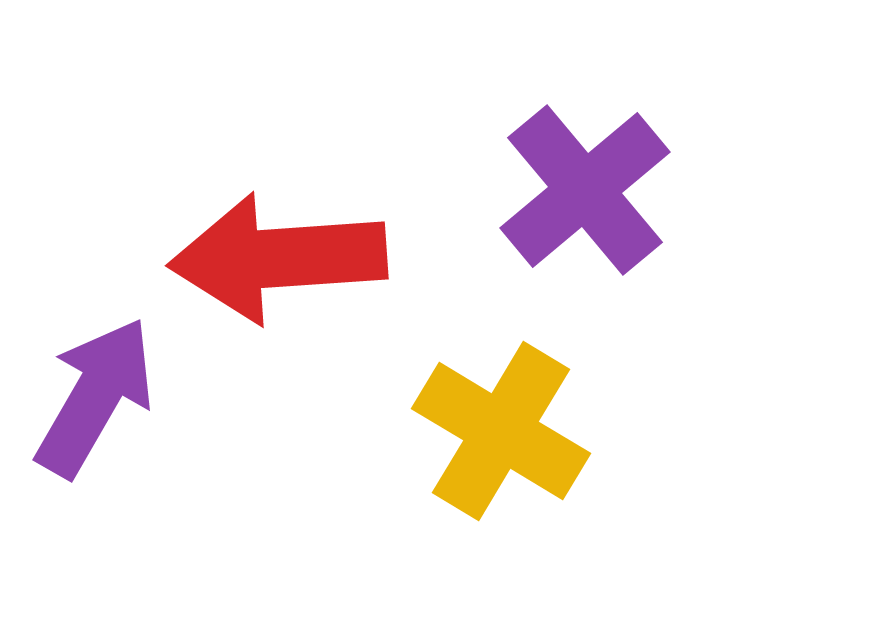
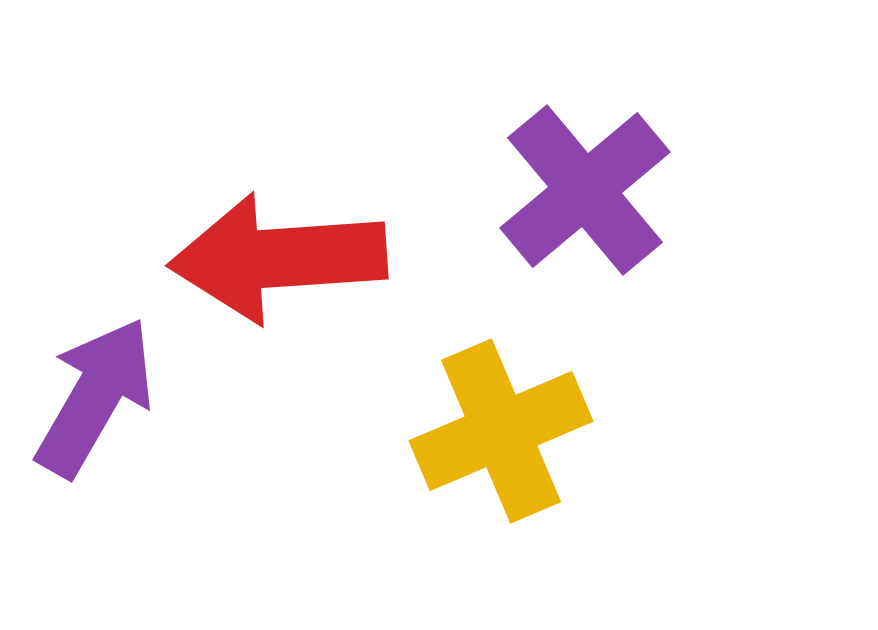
yellow cross: rotated 36 degrees clockwise
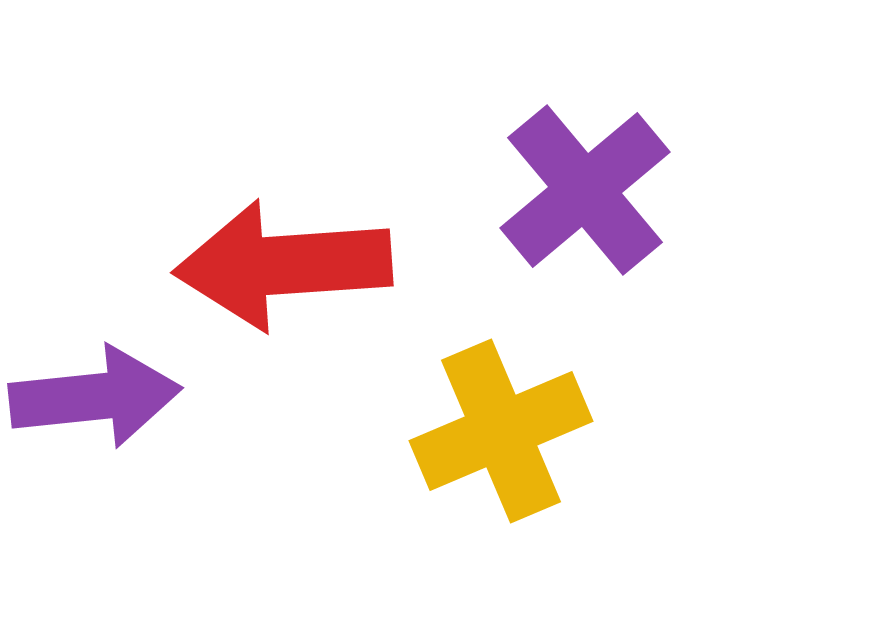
red arrow: moved 5 px right, 7 px down
purple arrow: rotated 54 degrees clockwise
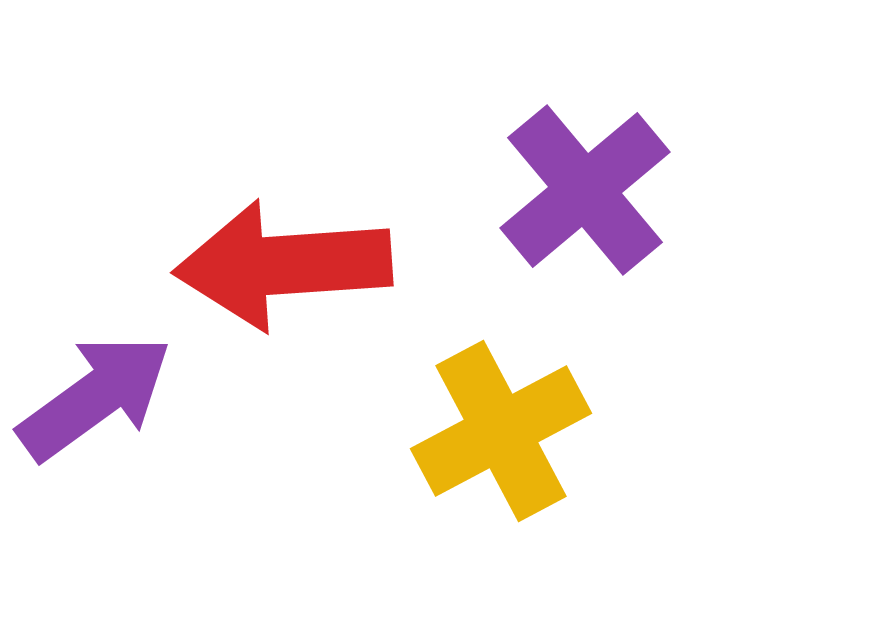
purple arrow: rotated 30 degrees counterclockwise
yellow cross: rotated 5 degrees counterclockwise
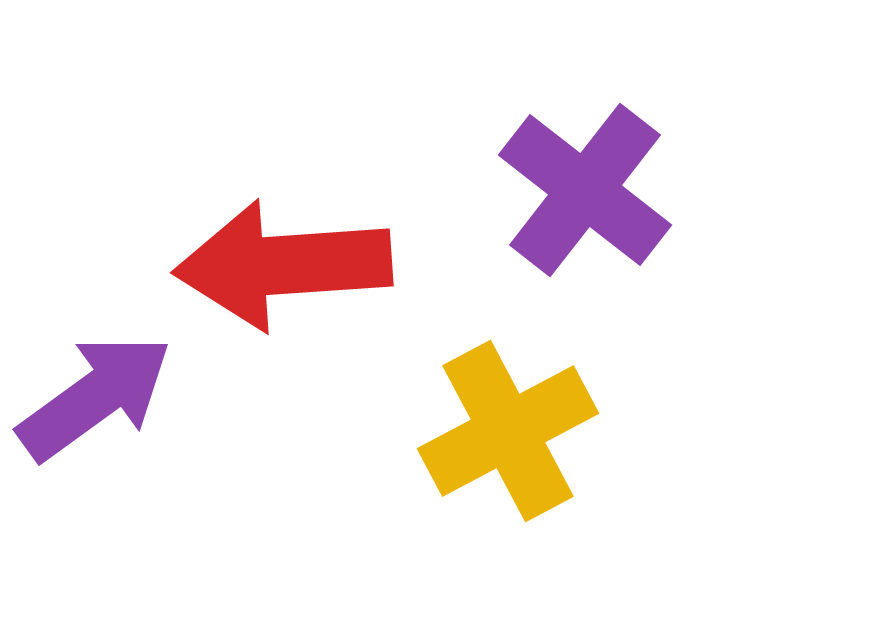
purple cross: rotated 12 degrees counterclockwise
yellow cross: moved 7 px right
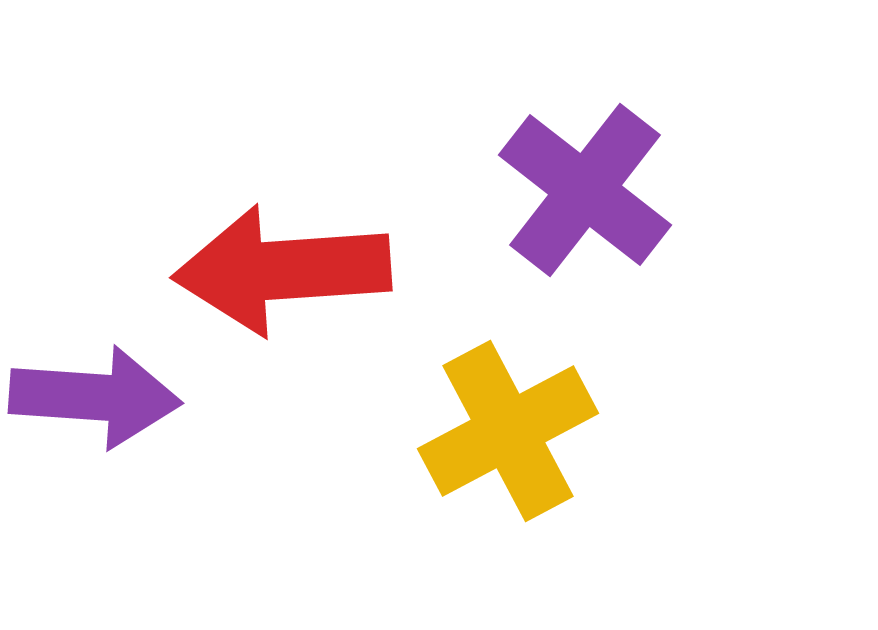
red arrow: moved 1 px left, 5 px down
purple arrow: rotated 40 degrees clockwise
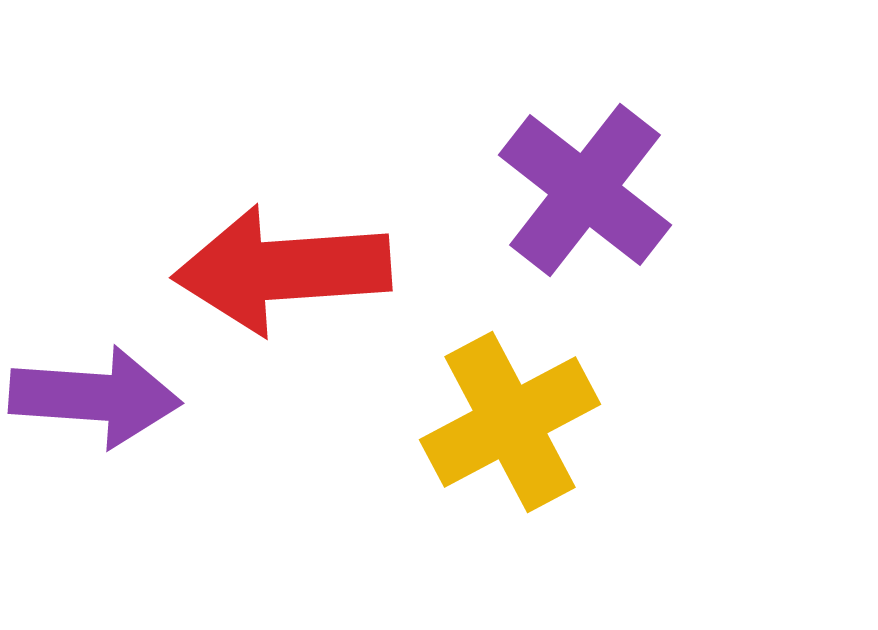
yellow cross: moved 2 px right, 9 px up
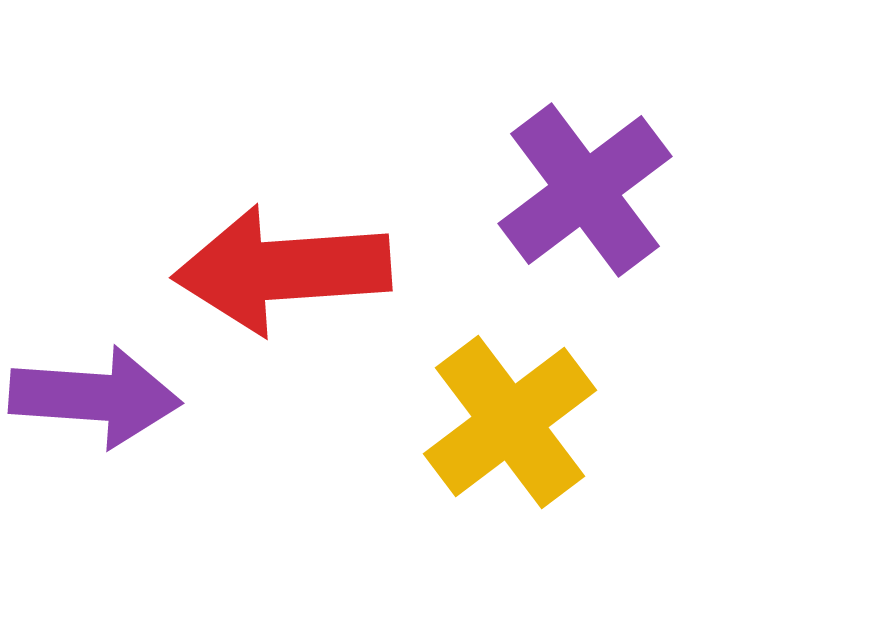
purple cross: rotated 15 degrees clockwise
yellow cross: rotated 9 degrees counterclockwise
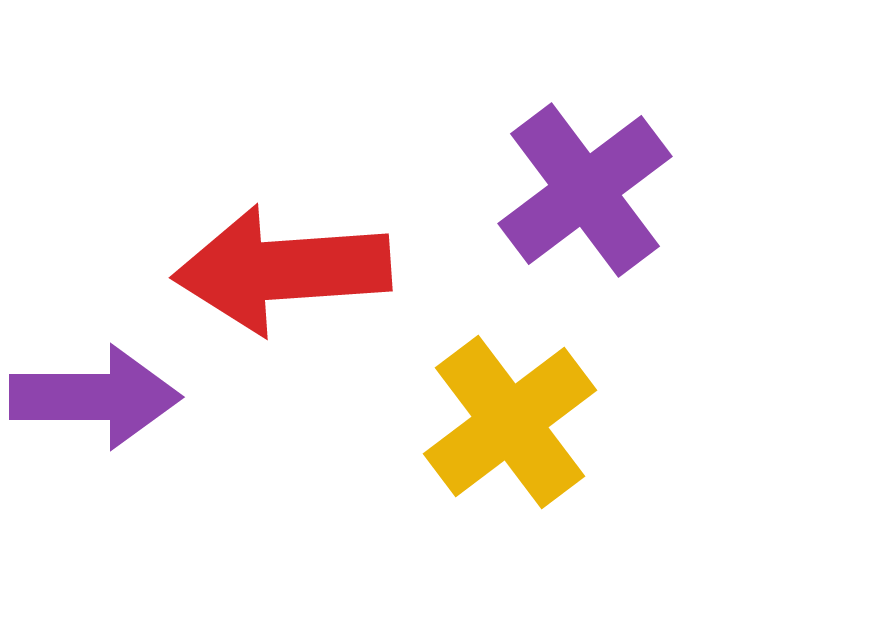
purple arrow: rotated 4 degrees counterclockwise
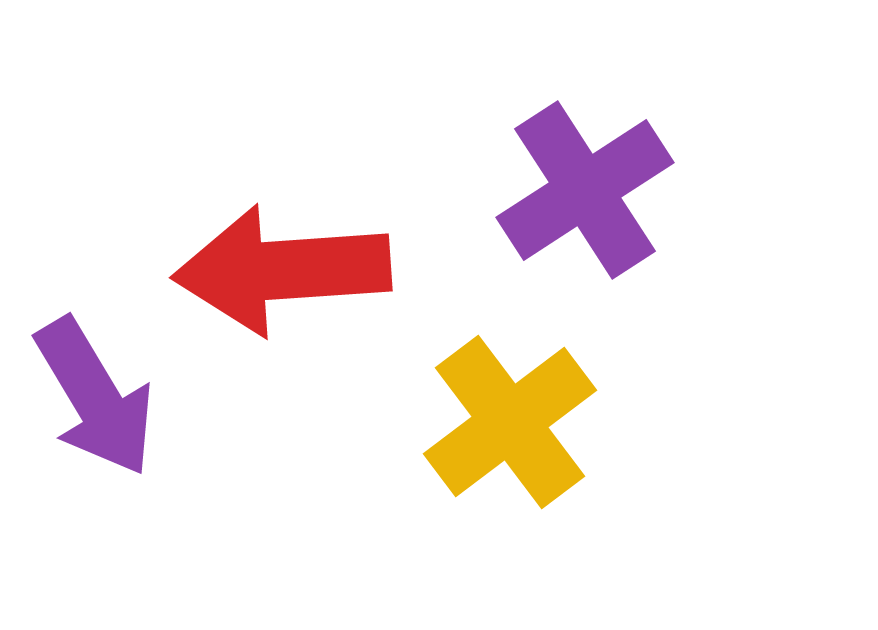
purple cross: rotated 4 degrees clockwise
purple arrow: rotated 59 degrees clockwise
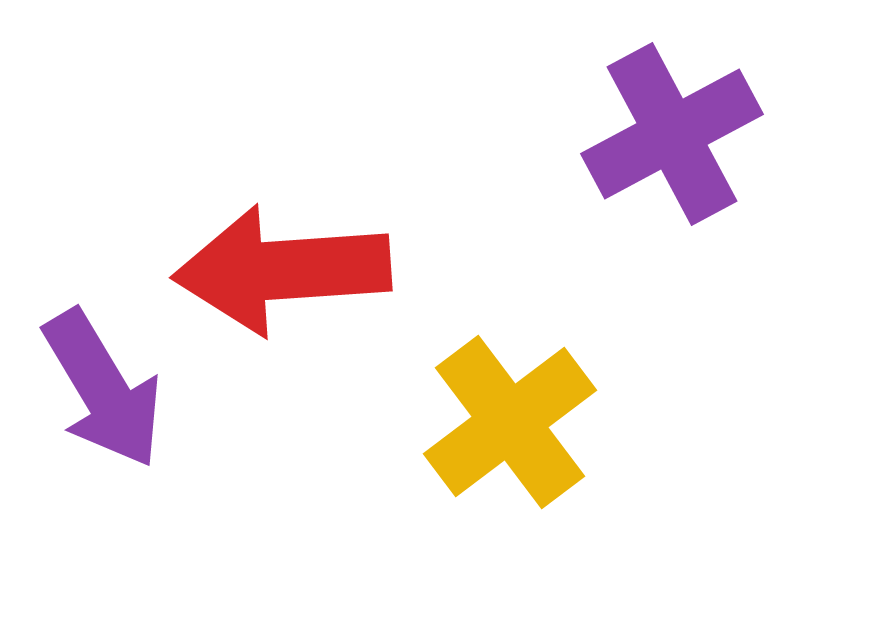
purple cross: moved 87 px right, 56 px up; rotated 5 degrees clockwise
purple arrow: moved 8 px right, 8 px up
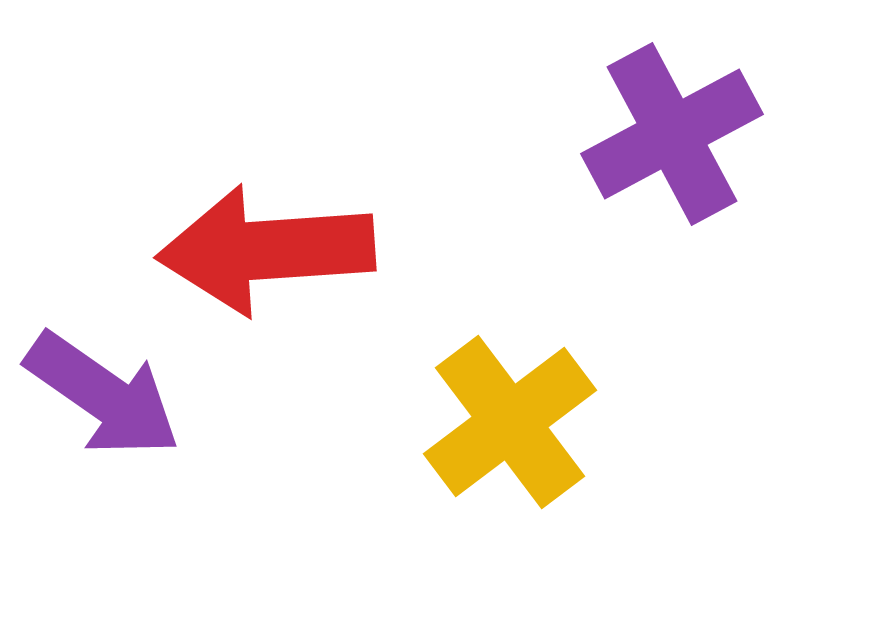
red arrow: moved 16 px left, 20 px up
purple arrow: moved 6 px down; rotated 24 degrees counterclockwise
